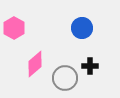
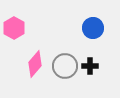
blue circle: moved 11 px right
pink diamond: rotated 8 degrees counterclockwise
gray circle: moved 12 px up
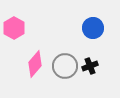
black cross: rotated 21 degrees counterclockwise
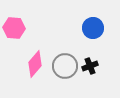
pink hexagon: rotated 25 degrees counterclockwise
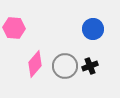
blue circle: moved 1 px down
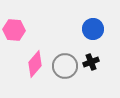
pink hexagon: moved 2 px down
black cross: moved 1 px right, 4 px up
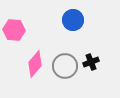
blue circle: moved 20 px left, 9 px up
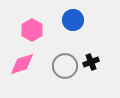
pink hexagon: moved 18 px right; rotated 25 degrees clockwise
pink diamond: moved 13 px left; rotated 32 degrees clockwise
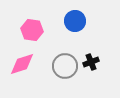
blue circle: moved 2 px right, 1 px down
pink hexagon: rotated 20 degrees counterclockwise
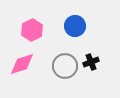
blue circle: moved 5 px down
pink hexagon: rotated 25 degrees clockwise
